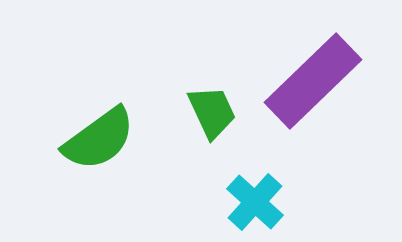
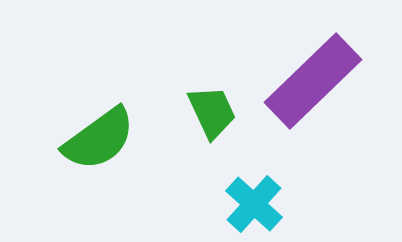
cyan cross: moved 1 px left, 2 px down
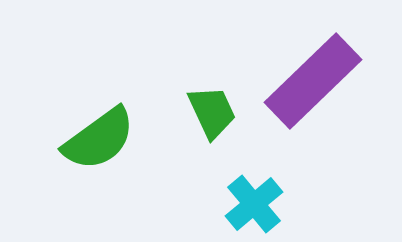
cyan cross: rotated 8 degrees clockwise
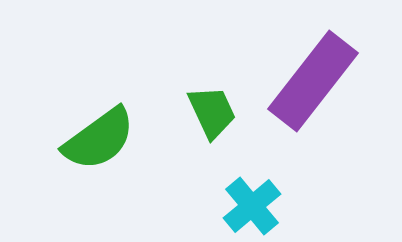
purple rectangle: rotated 8 degrees counterclockwise
cyan cross: moved 2 px left, 2 px down
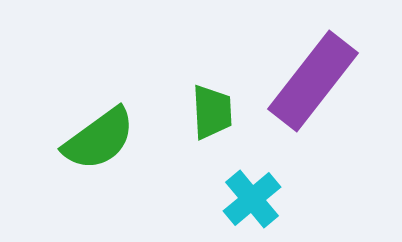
green trapezoid: rotated 22 degrees clockwise
cyan cross: moved 7 px up
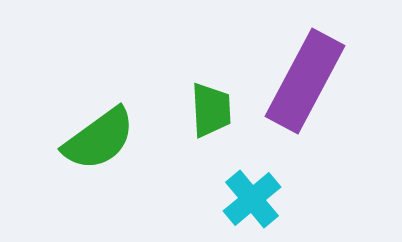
purple rectangle: moved 8 px left; rotated 10 degrees counterclockwise
green trapezoid: moved 1 px left, 2 px up
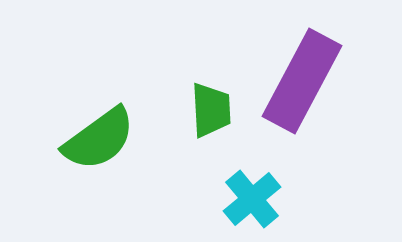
purple rectangle: moved 3 px left
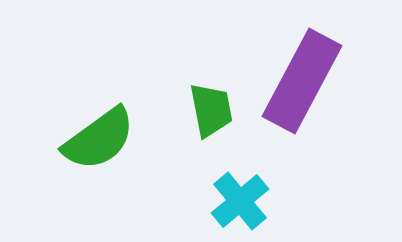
green trapezoid: rotated 8 degrees counterclockwise
cyan cross: moved 12 px left, 2 px down
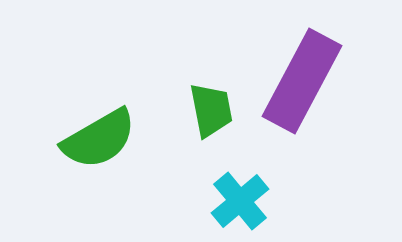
green semicircle: rotated 6 degrees clockwise
